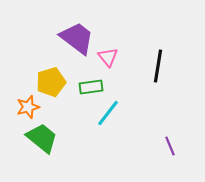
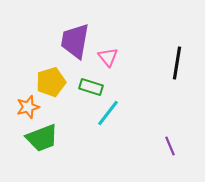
purple trapezoid: moved 2 px left, 3 px down; rotated 117 degrees counterclockwise
black line: moved 19 px right, 3 px up
green rectangle: rotated 25 degrees clockwise
green trapezoid: rotated 120 degrees clockwise
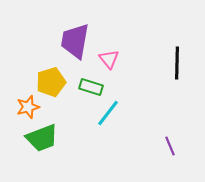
pink triangle: moved 1 px right, 2 px down
black line: rotated 8 degrees counterclockwise
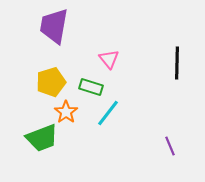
purple trapezoid: moved 21 px left, 15 px up
orange star: moved 38 px right, 5 px down; rotated 20 degrees counterclockwise
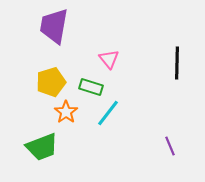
green trapezoid: moved 9 px down
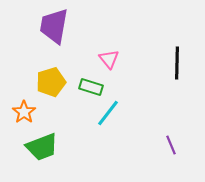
orange star: moved 42 px left
purple line: moved 1 px right, 1 px up
